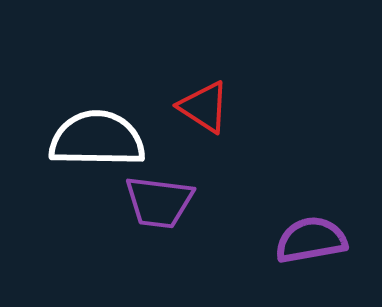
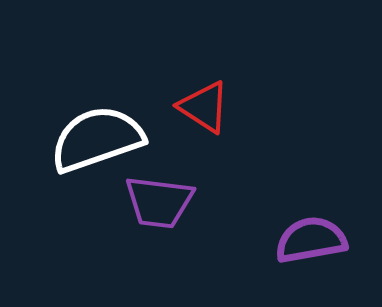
white semicircle: rotated 20 degrees counterclockwise
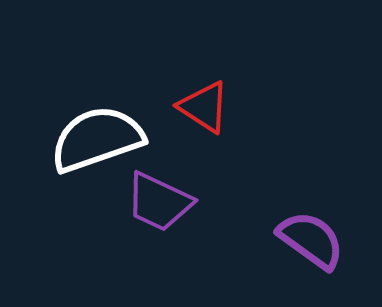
purple trapezoid: rotated 18 degrees clockwise
purple semicircle: rotated 46 degrees clockwise
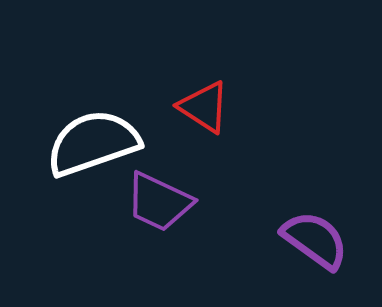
white semicircle: moved 4 px left, 4 px down
purple semicircle: moved 4 px right
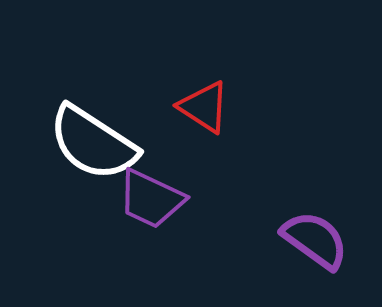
white semicircle: rotated 128 degrees counterclockwise
purple trapezoid: moved 8 px left, 3 px up
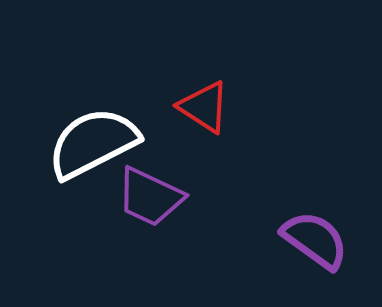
white semicircle: rotated 120 degrees clockwise
purple trapezoid: moved 1 px left, 2 px up
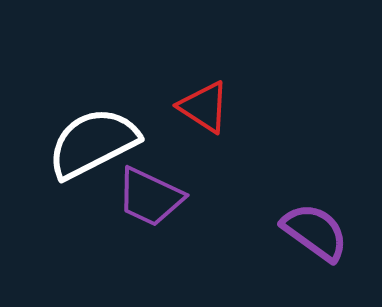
purple semicircle: moved 8 px up
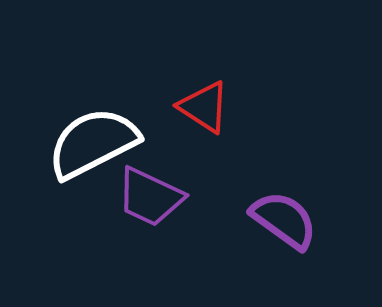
purple semicircle: moved 31 px left, 12 px up
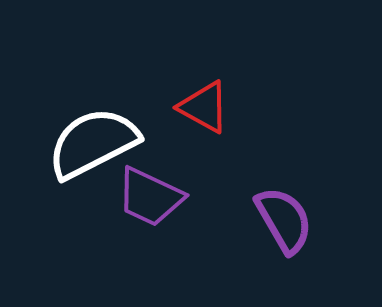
red triangle: rotated 4 degrees counterclockwise
purple semicircle: rotated 24 degrees clockwise
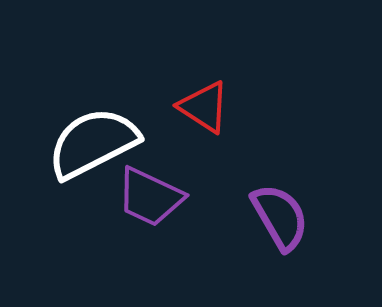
red triangle: rotated 4 degrees clockwise
purple semicircle: moved 4 px left, 3 px up
